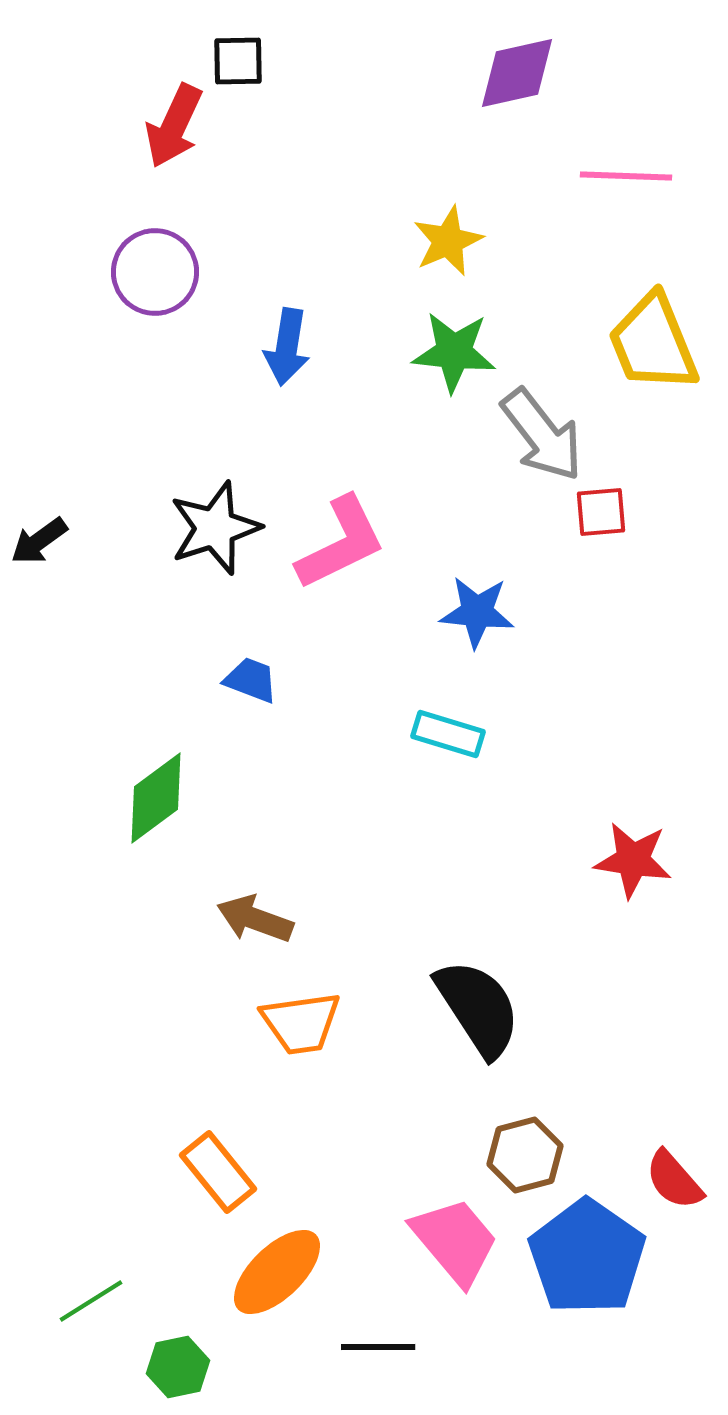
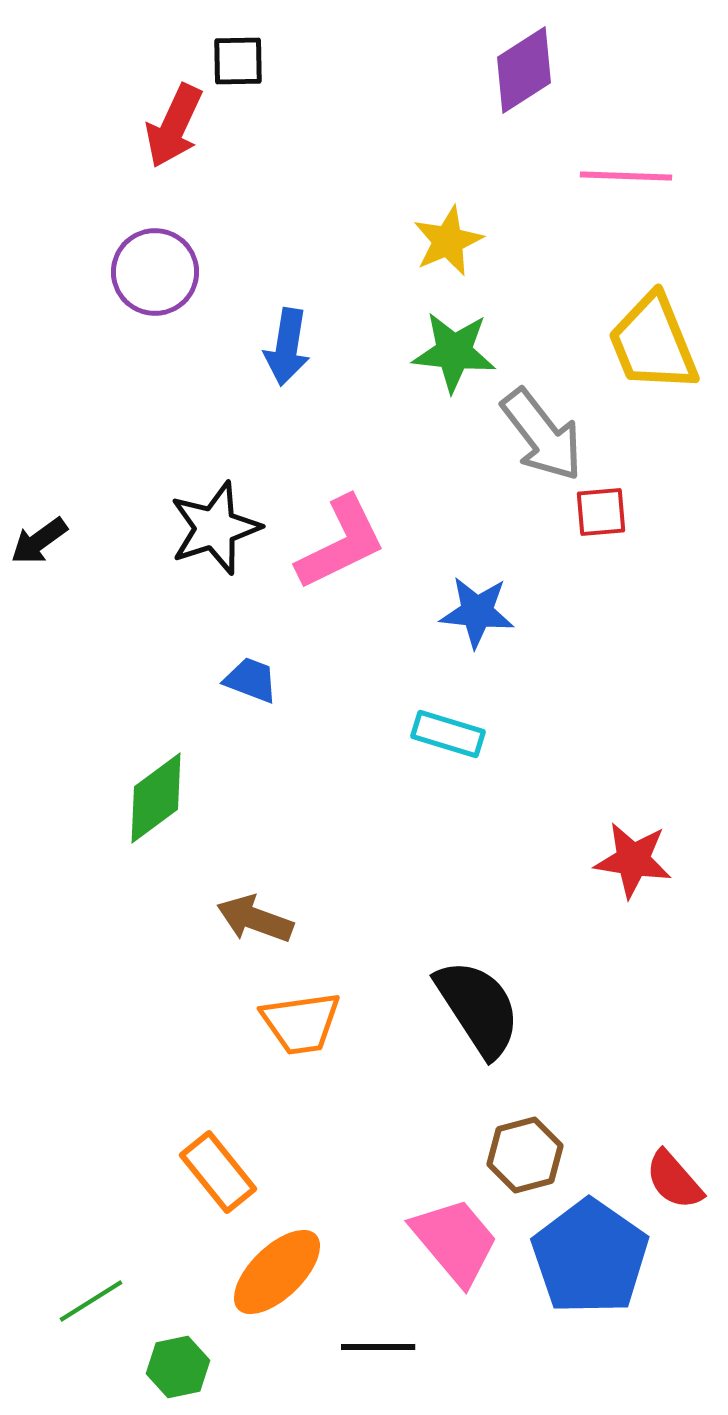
purple diamond: moved 7 px right, 3 px up; rotated 20 degrees counterclockwise
blue pentagon: moved 3 px right
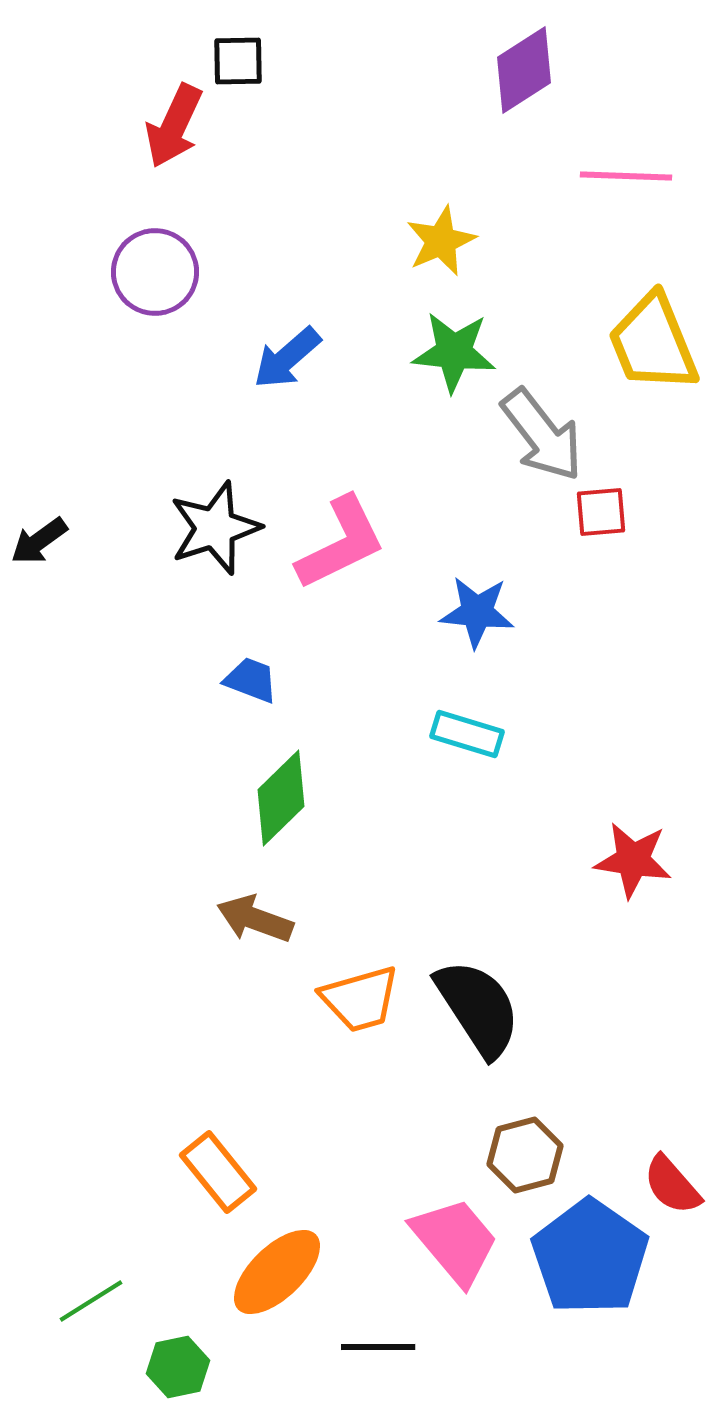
yellow star: moved 7 px left
blue arrow: moved 11 px down; rotated 40 degrees clockwise
cyan rectangle: moved 19 px right
green diamond: moved 125 px right; rotated 8 degrees counterclockwise
orange trapezoid: moved 59 px right, 24 px up; rotated 8 degrees counterclockwise
red semicircle: moved 2 px left, 5 px down
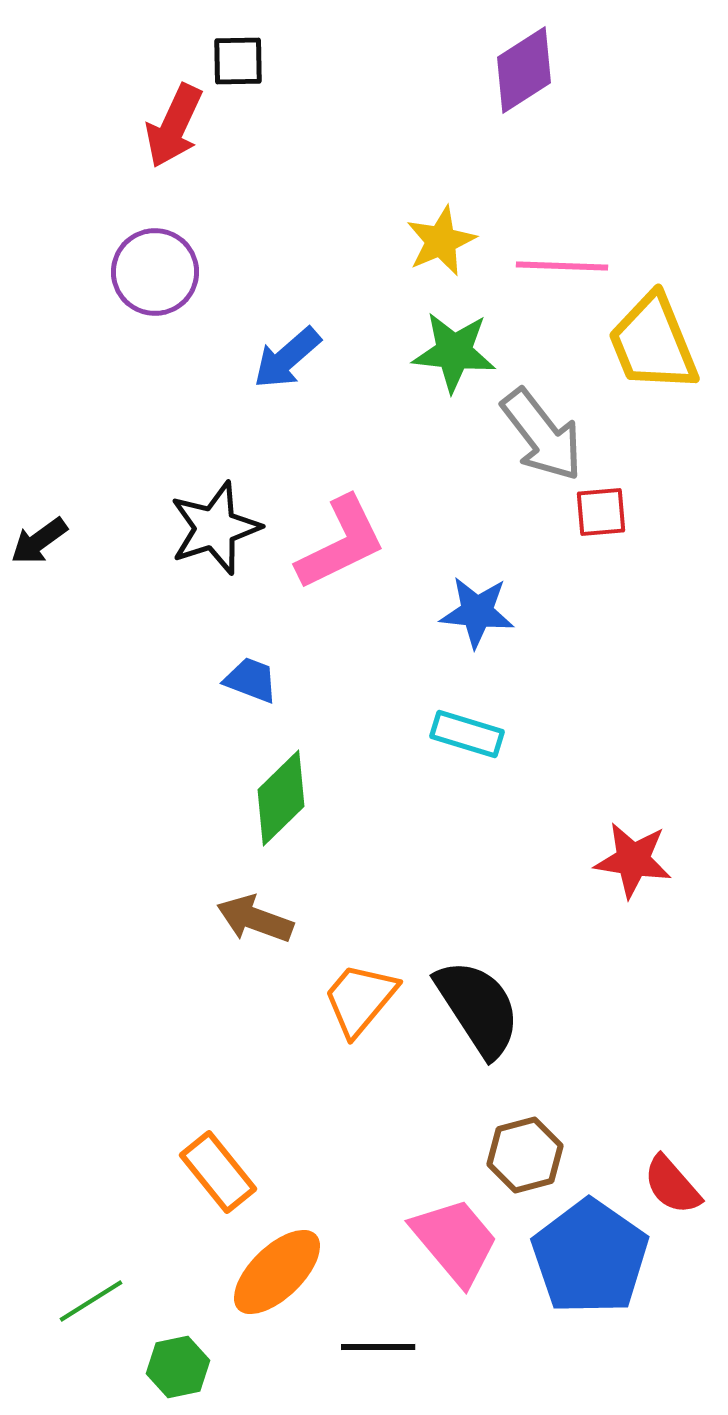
pink line: moved 64 px left, 90 px down
orange trapezoid: rotated 146 degrees clockwise
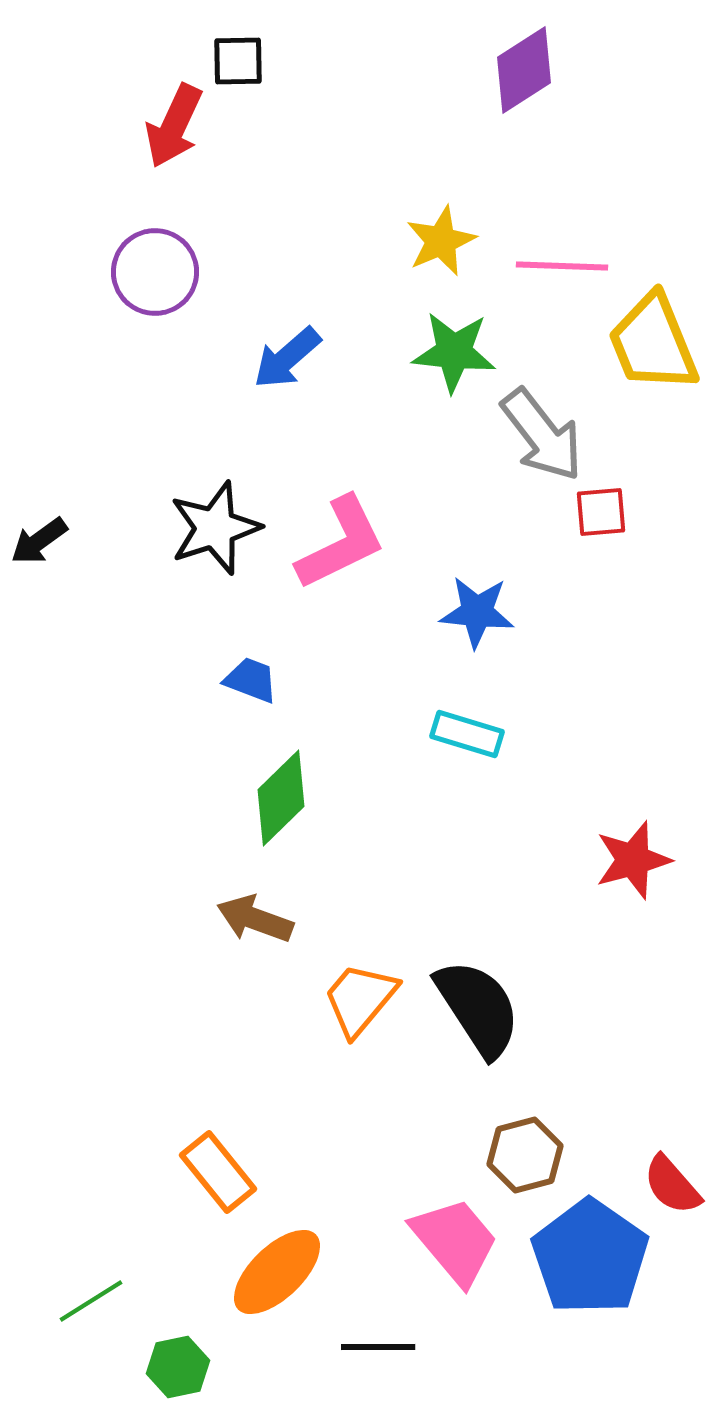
red star: rotated 24 degrees counterclockwise
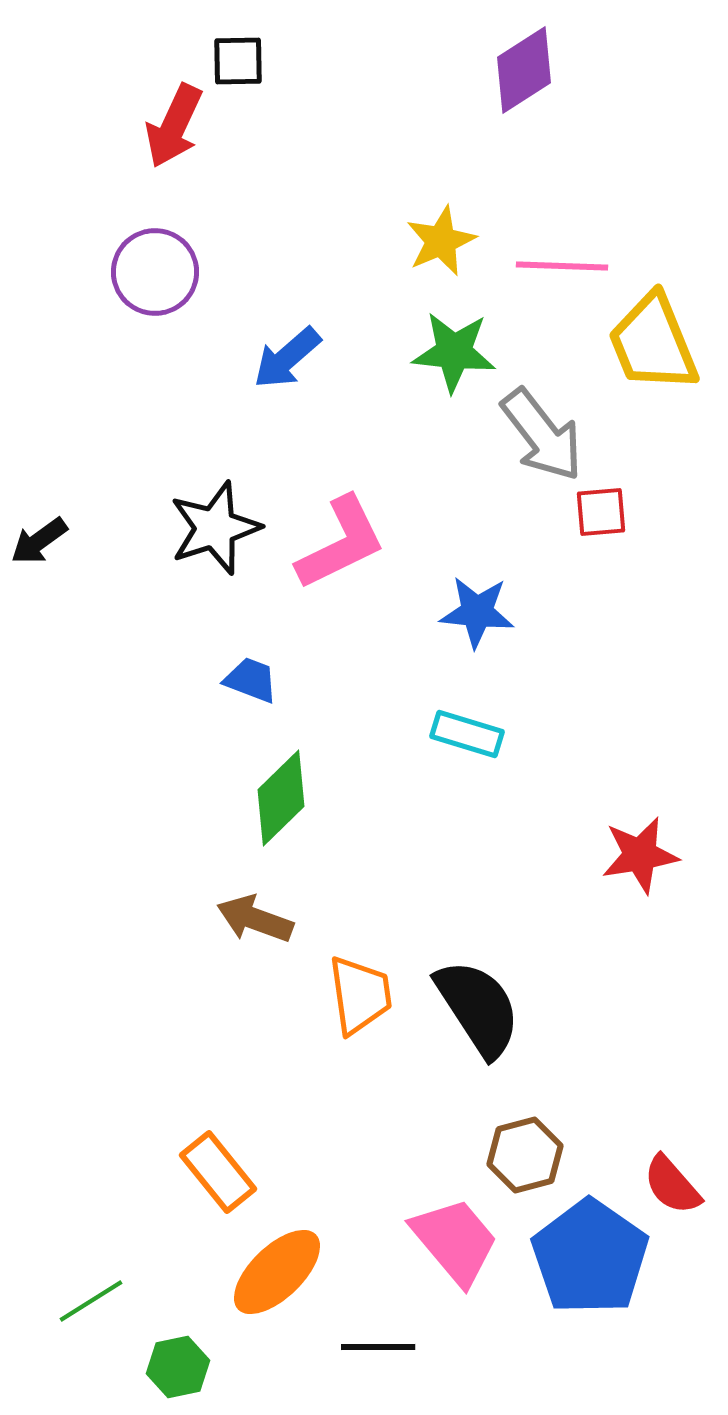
red star: moved 7 px right, 5 px up; rotated 6 degrees clockwise
orange trapezoid: moved 4 px up; rotated 132 degrees clockwise
